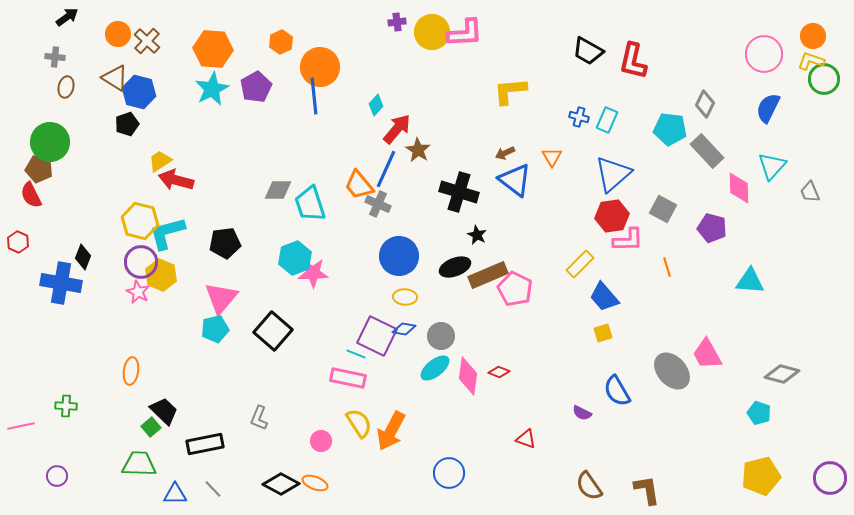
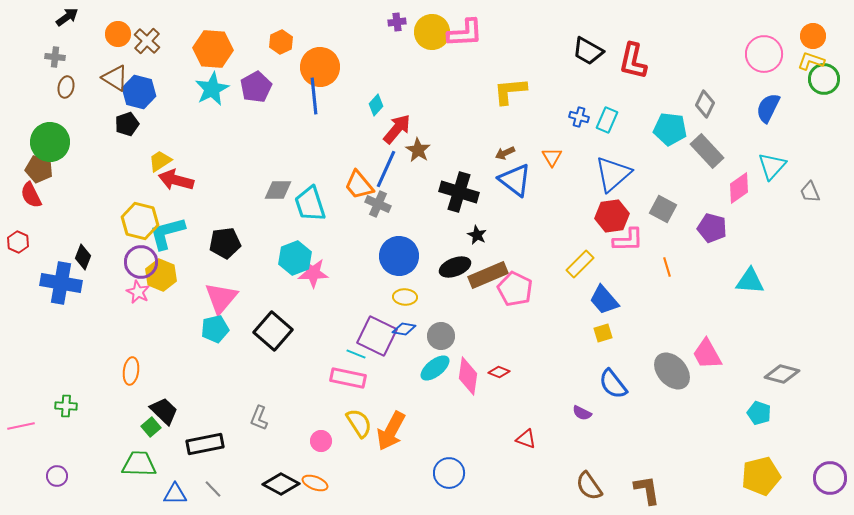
pink diamond at (739, 188): rotated 56 degrees clockwise
blue trapezoid at (604, 297): moved 3 px down
blue semicircle at (617, 391): moved 4 px left, 7 px up; rotated 8 degrees counterclockwise
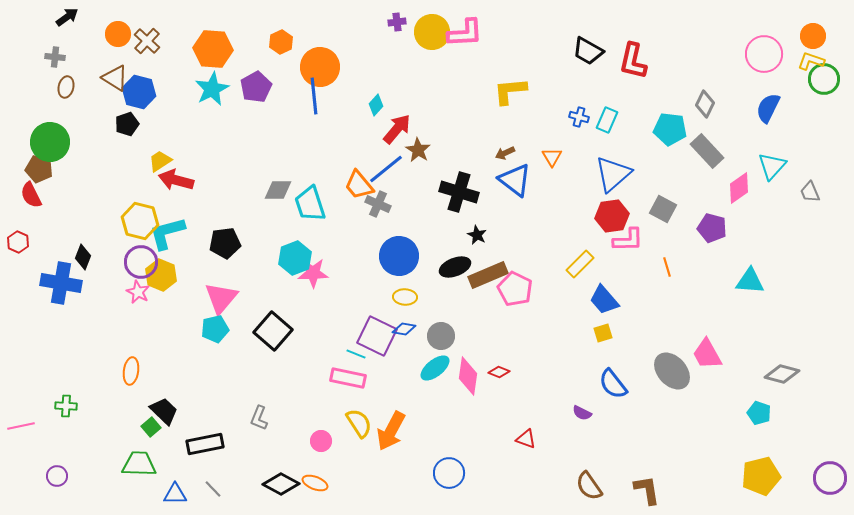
blue line at (386, 169): rotated 27 degrees clockwise
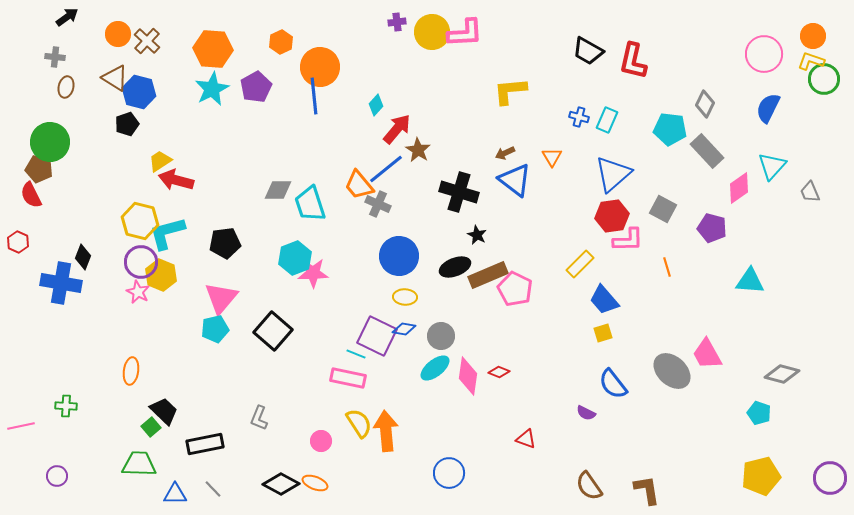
gray ellipse at (672, 371): rotated 6 degrees counterclockwise
purple semicircle at (582, 413): moved 4 px right
orange arrow at (391, 431): moved 5 px left; rotated 147 degrees clockwise
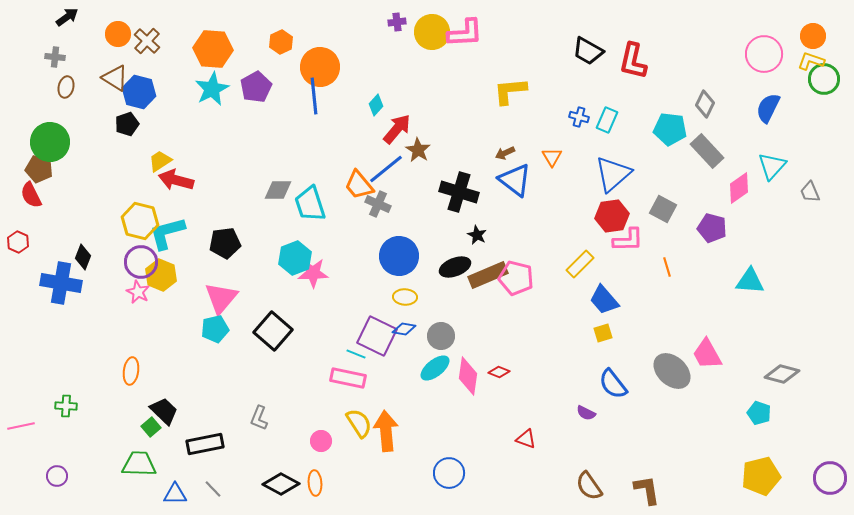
pink pentagon at (515, 289): moved 1 px right, 11 px up; rotated 12 degrees counterclockwise
orange ellipse at (315, 483): rotated 65 degrees clockwise
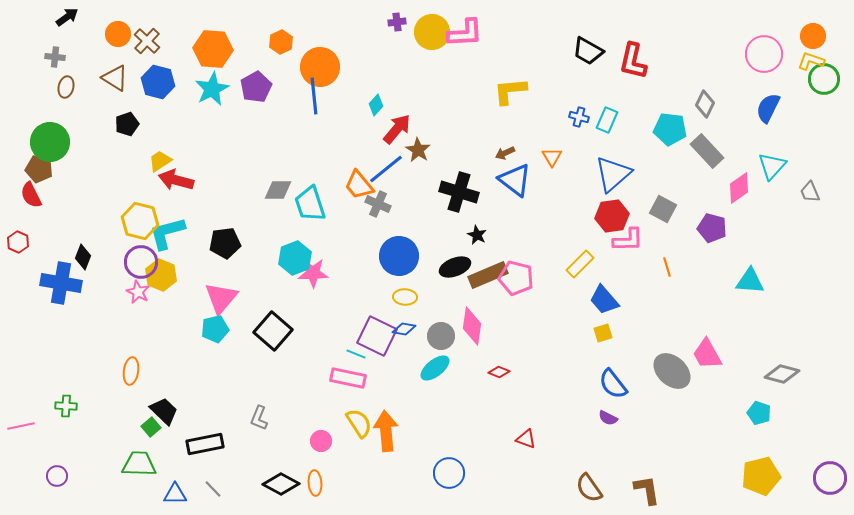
blue hexagon at (139, 92): moved 19 px right, 10 px up
pink diamond at (468, 376): moved 4 px right, 50 px up
purple semicircle at (586, 413): moved 22 px right, 5 px down
brown semicircle at (589, 486): moved 2 px down
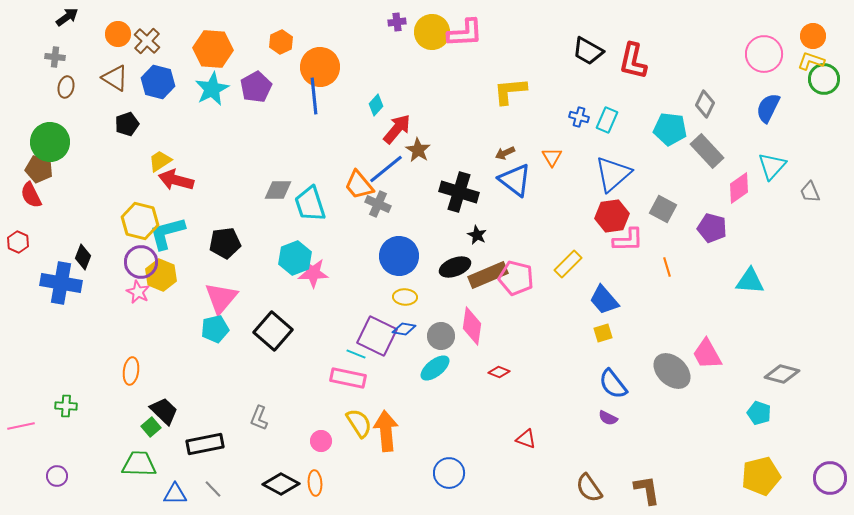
yellow rectangle at (580, 264): moved 12 px left
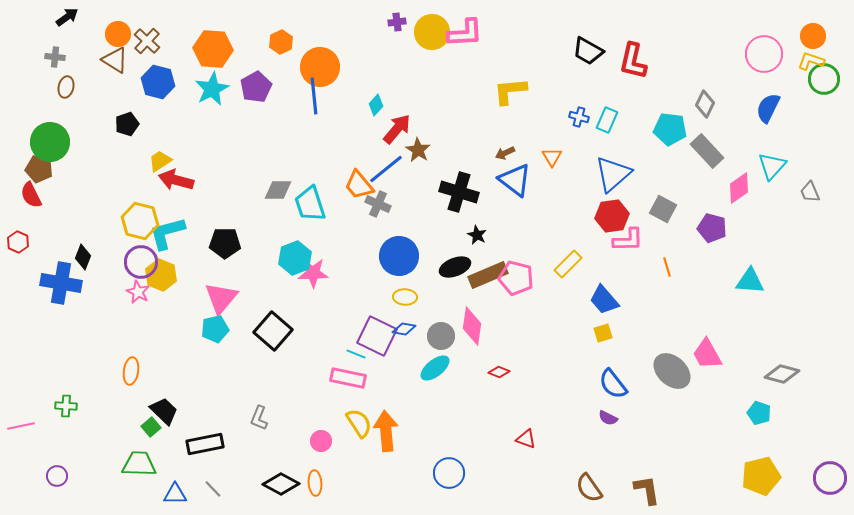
brown triangle at (115, 78): moved 18 px up
black pentagon at (225, 243): rotated 8 degrees clockwise
